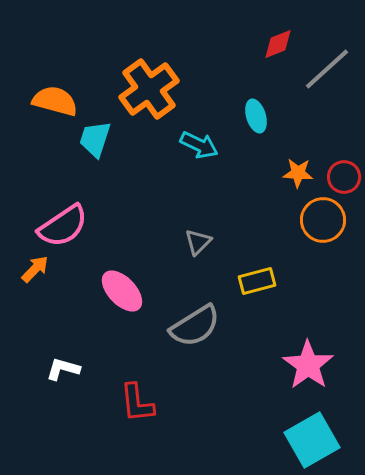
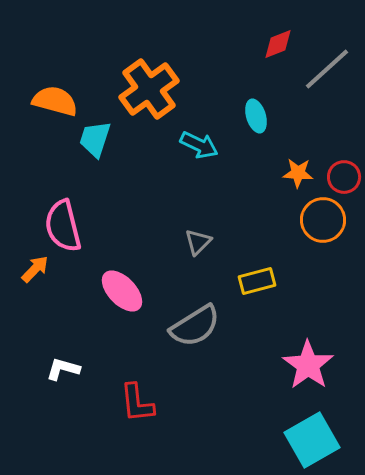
pink semicircle: rotated 110 degrees clockwise
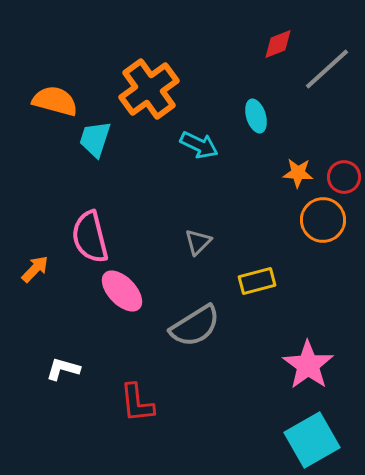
pink semicircle: moved 27 px right, 11 px down
